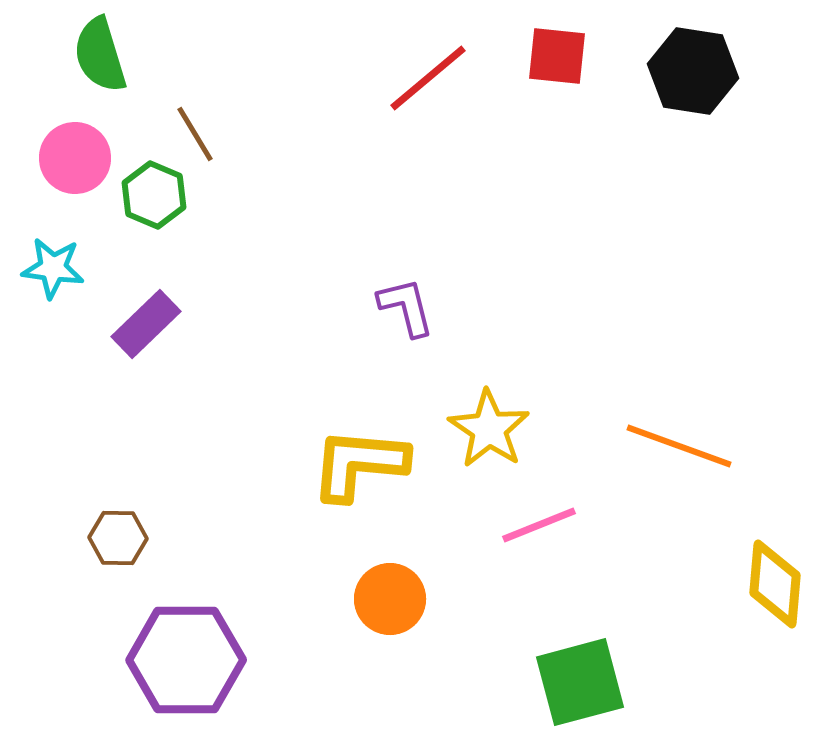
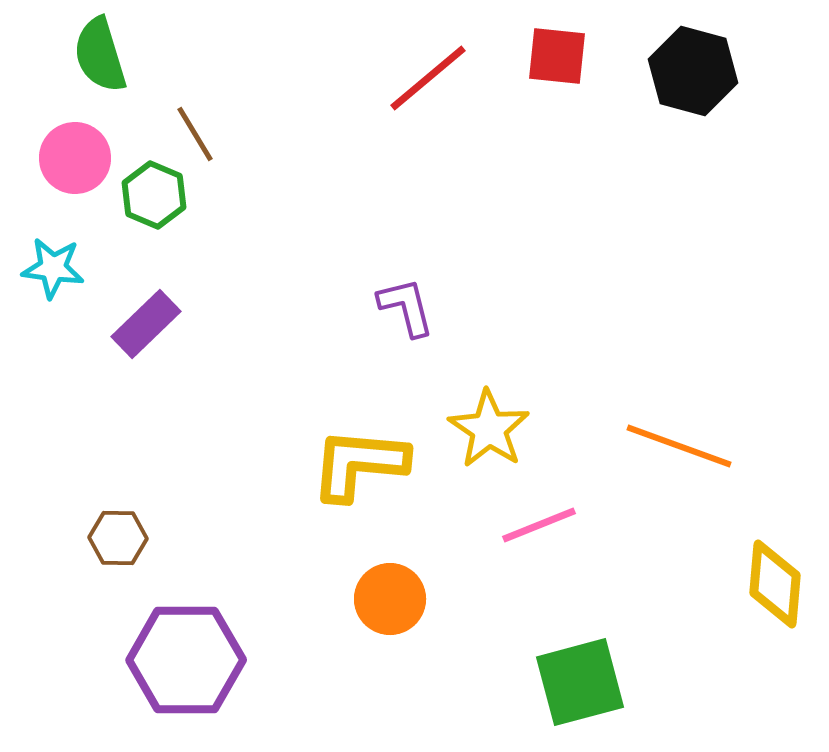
black hexagon: rotated 6 degrees clockwise
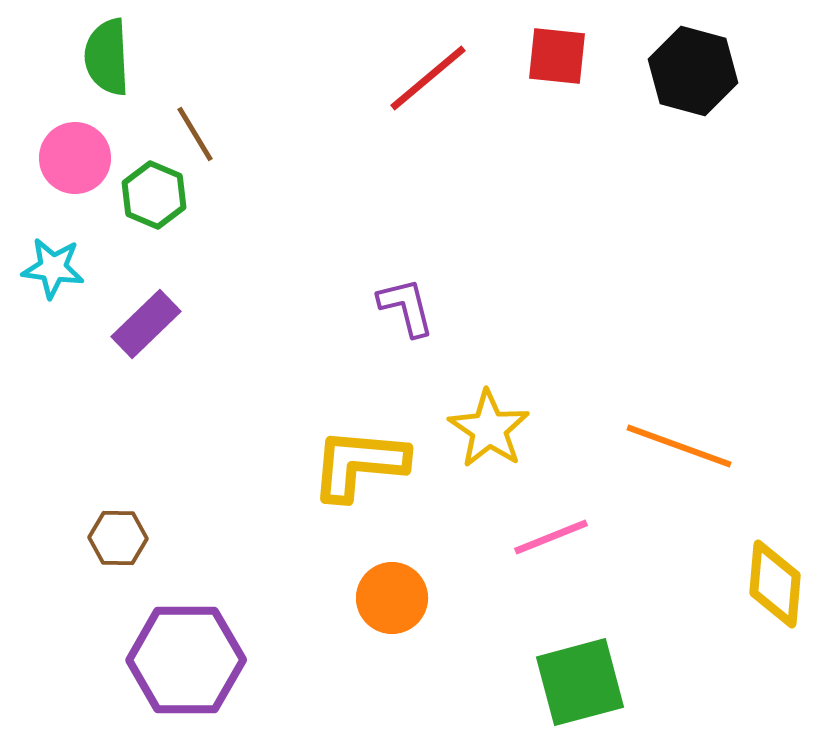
green semicircle: moved 7 px right, 2 px down; rotated 14 degrees clockwise
pink line: moved 12 px right, 12 px down
orange circle: moved 2 px right, 1 px up
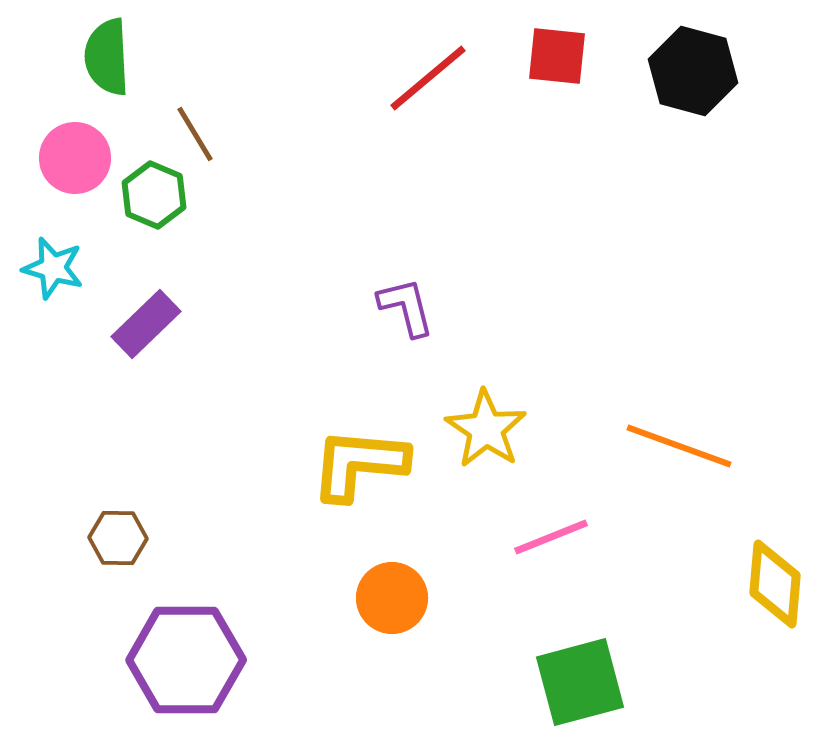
cyan star: rotated 8 degrees clockwise
yellow star: moved 3 px left
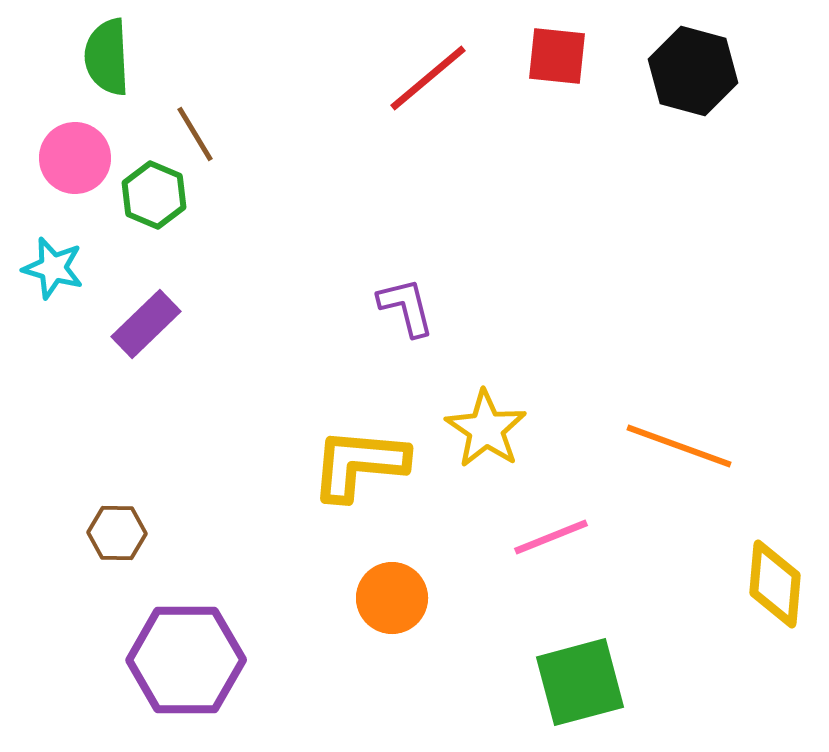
brown hexagon: moved 1 px left, 5 px up
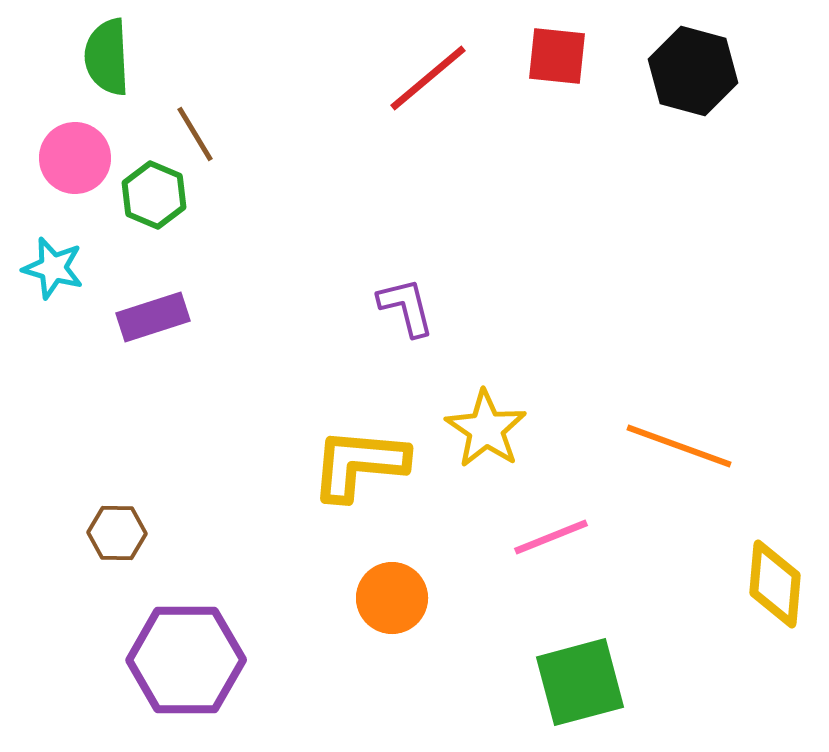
purple rectangle: moved 7 px right, 7 px up; rotated 26 degrees clockwise
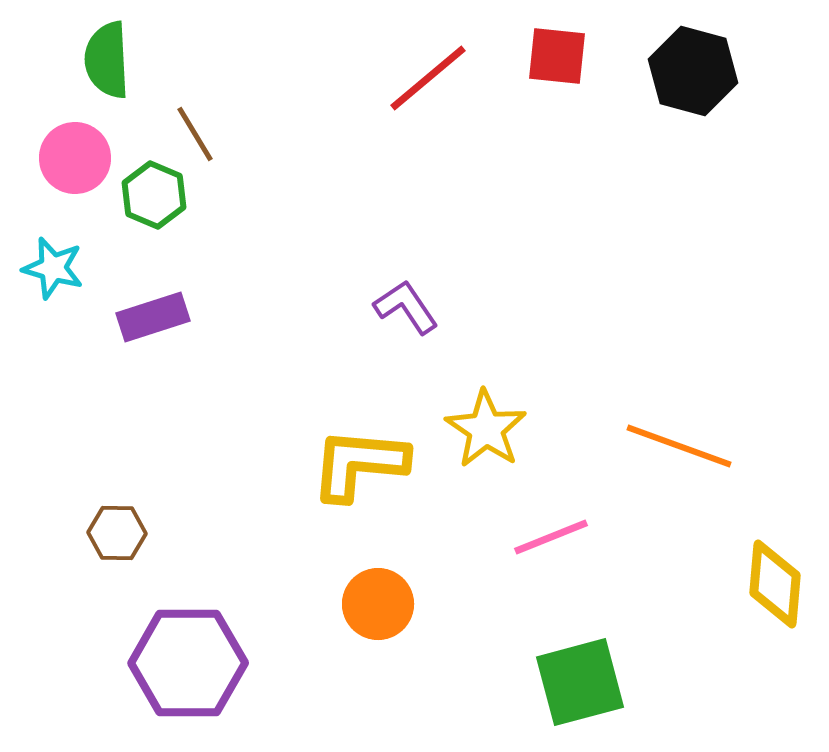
green semicircle: moved 3 px down
purple L-shape: rotated 20 degrees counterclockwise
orange circle: moved 14 px left, 6 px down
purple hexagon: moved 2 px right, 3 px down
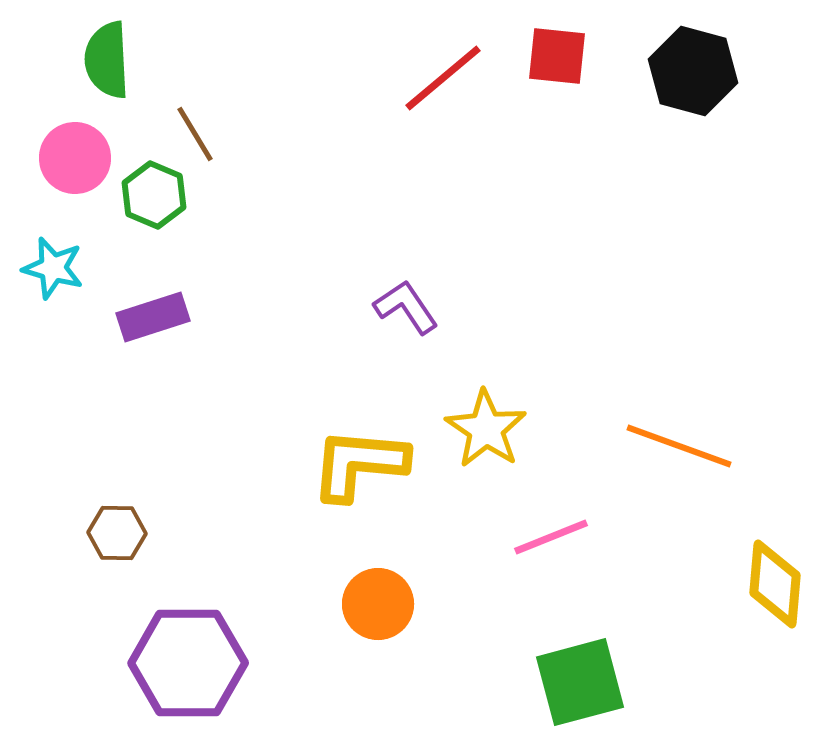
red line: moved 15 px right
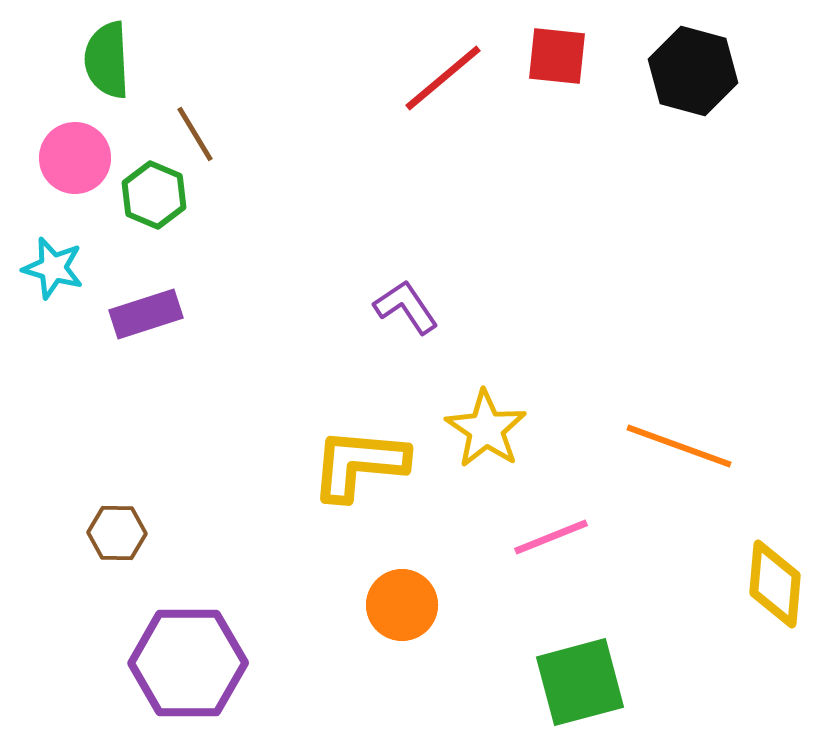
purple rectangle: moved 7 px left, 3 px up
orange circle: moved 24 px right, 1 px down
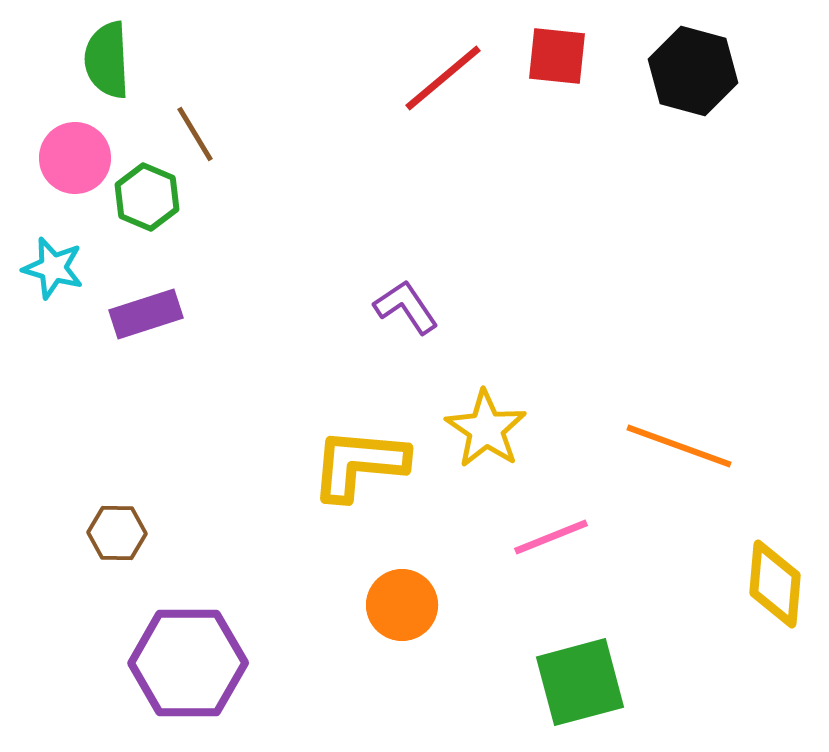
green hexagon: moved 7 px left, 2 px down
